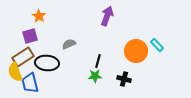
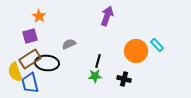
brown rectangle: moved 7 px right, 2 px down
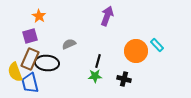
brown rectangle: rotated 35 degrees counterclockwise
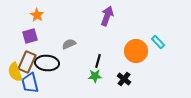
orange star: moved 2 px left, 1 px up
cyan rectangle: moved 1 px right, 3 px up
brown rectangle: moved 3 px left, 3 px down
black cross: rotated 24 degrees clockwise
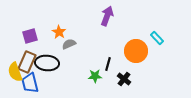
orange star: moved 22 px right, 17 px down
cyan rectangle: moved 1 px left, 4 px up
black line: moved 10 px right, 3 px down
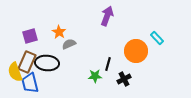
black cross: rotated 24 degrees clockwise
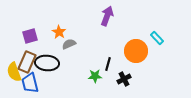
yellow semicircle: moved 1 px left
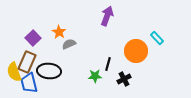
purple square: moved 3 px right, 2 px down; rotated 28 degrees counterclockwise
black ellipse: moved 2 px right, 8 px down
blue trapezoid: moved 1 px left
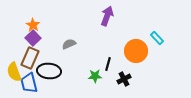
orange star: moved 26 px left, 7 px up
brown rectangle: moved 3 px right, 4 px up
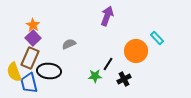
black line: rotated 16 degrees clockwise
